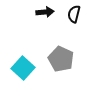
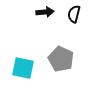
cyan square: rotated 30 degrees counterclockwise
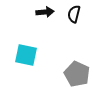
gray pentagon: moved 16 px right, 15 px down
cyan square: moved 3 px right, 13 px up
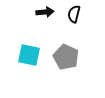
cyan square: moved 3 px right
gray pentagon: moved 11 px left, 17 px up
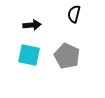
black arrow: moved 13 px left, 13 px down
gray pentagon: moved 1 px right, 1 px up
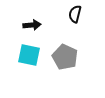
black semicircle: moved 1 px right
gray pentagon: moved 2 px left, 1 px down
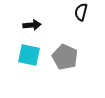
black semicircle: moved 6 px right, 2 px up
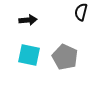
black arrow: moved 4 px left, 5 px up
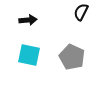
black semicircle: rotated 12 degrees clockwise
gray pentagon: moved 7 px right
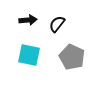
black semicircle: moved 24 px left, 12 px down; rotated 12 degrees clockwise
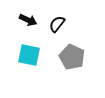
black arrow: rotated 30 degrees clockwise
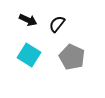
cyan square: rotated 20 degrees clockwise
